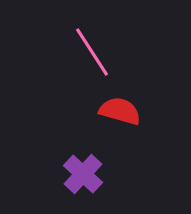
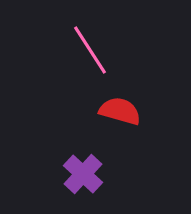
pink line: moved 2 px left, 2 px up
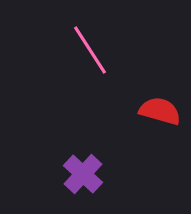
red semicircle: moved 40 px right
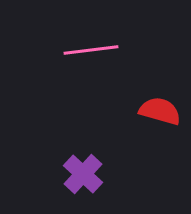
pink line: moved 1 px right; rotated 64 degrees counterclockwise
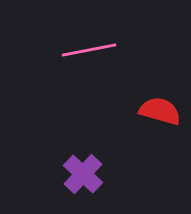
pink line: moved 2 px left; rotated 4 degrees counterclockwise
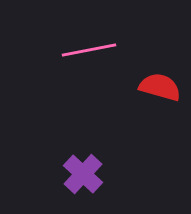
red semicircle: moved 24 px up
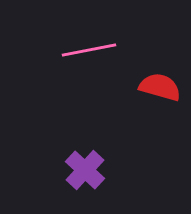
purple cross: moved 2 px right, 4 px up
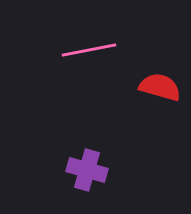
purple cross: moved 2 px right; rotated 27 degrees counterclockwise
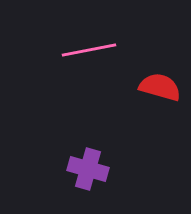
purple cross: moved 1 px right, 1 px up
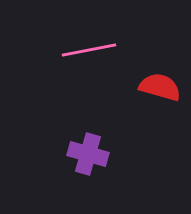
purple cross: moved 15 px up
